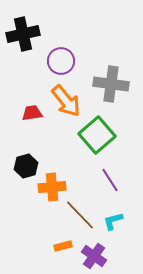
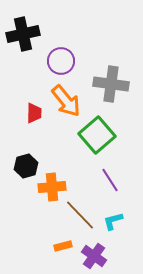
red trapezoid: moved 2 px right; rotated 100 degrees clockwise
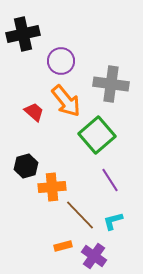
red trapezoid: moved 1 px up; rotated 50 degrees counterclockwise
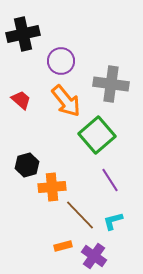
red trapezoid: moved 13 px left, 12 px up
black hexagon: moved 1 px right, 1 px up
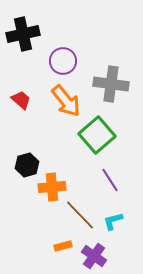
purple circle: moved 2 px right
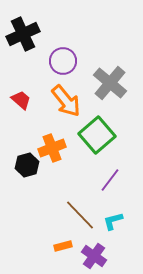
black cross: rotated 12 degrees counterclockwise
gray cross: moved 1 px left, 1 px up; rotated 32 degrees clockwise
purple line: rotated 70 degrees clockwise
orange cross: moved 39 px up; rotated 16 degrees counterclockwise
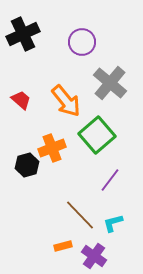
purple circle: moved 19 px right, 19 px up
cyan L-shape: moved 2 px down
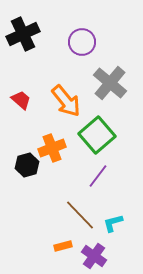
purple line: moved 12 px left, 4 px up
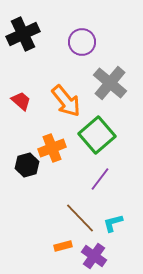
red trapezoid: moved 1 px down
purple line: moved 2 px right, 3 px down
brown line: moved 3 px down
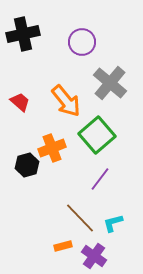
black cross: rotated 12 degrees clockwise
red trapezoid: moved 1 px left, 1 px down
